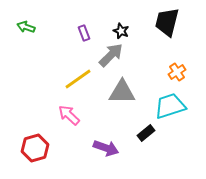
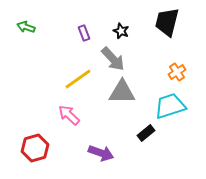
gray arrow: moved 2 px right, 4 px down; rotated 92 degrees clockwise
purple arrow: moved 5 px left, 5 px down
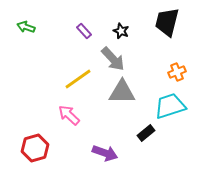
purple rectangle: moved 2 px up; rotated 21 degrees counterclockwise
orange cross: rotated 12 degrees clockwise
purple arrow: moved 4 px right
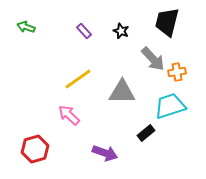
gray arrow: moved 40 px right
orange cross: rotated 12 degrees clockwise
red hexagon: moved 1 px down
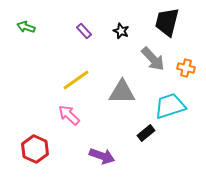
orange cross: moved 9 px right, 4 px up; rotated 24 degrees clockwise
yellow line: moved 2 px left, 1 px down
red hexagon: rotated 20 degrees counterclockwise
purple arrow: moved 3 px left, 3 px down
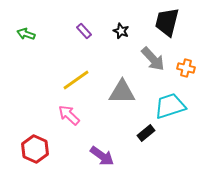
green arrow: moved 7 px down
purple arrow: rotated 15 degrees clockwise
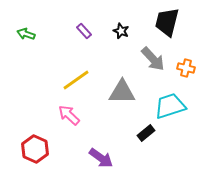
purple arrow: moved 1 px left, 2 px down
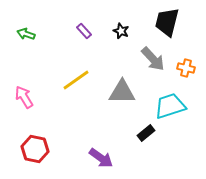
pink arrow: moved 45 px left, 18 px up; rotated 15 degrees clockwise
red hexagon: rotated 12 degrees counterclockwise
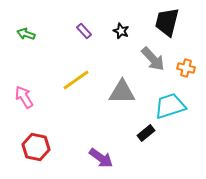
red hexagon: moved 1 px right, 2 px up
